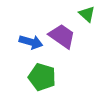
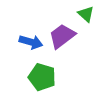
green triangle: moved 1 px left
purple trapezoid: rotated 72 degrees counterclockwise
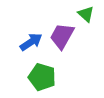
purple trapezoid: rotated 24 degrees counterclockwise
blue arrow: rotated 50 degrees counterclockwise
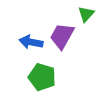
green triangle: rotated 30 degrees clockwise
blue arrow: rotated 135 degrees counterclockwise
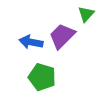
purple trapezoid: rotated 16 degrees clockwise
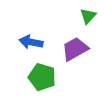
green triangle: moved 2 px right, 2 px down
purple trapezoid: moved 13 px right, 13 px down; rotated 16 degrees clockwise
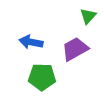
green pentagon: rotated 16 degrees counterclockwise
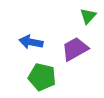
green pentagon: rotated 12 degrees clockwise
